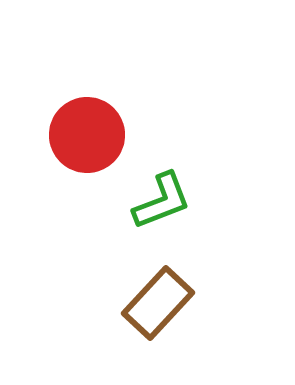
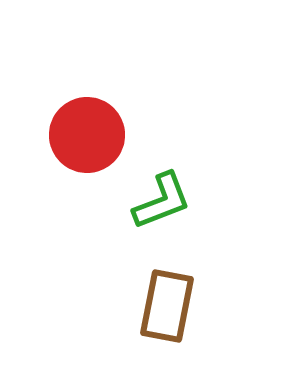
brown rectangle: moved 9 px right, 3 px down; rotated 32 degrees counterclockwise
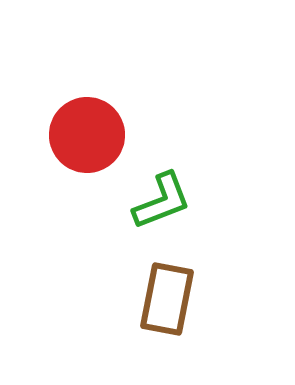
brown rectangle: moved 7 px up
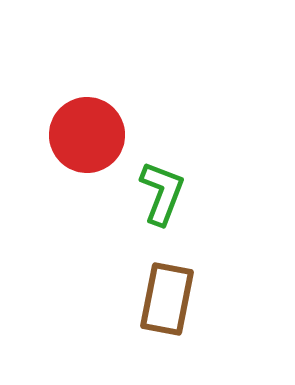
green L-shape: moved 8 px up; rotated 48 degrees counterclockwise
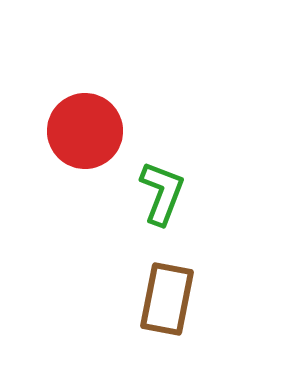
red circle: moved 2 px left, 4 px up
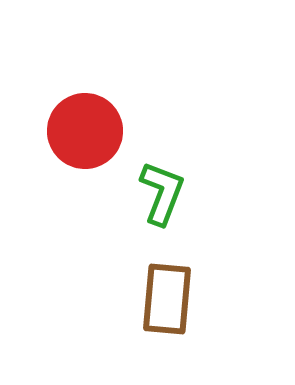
brown rectangle: rotated 6 degrees counterclockwise
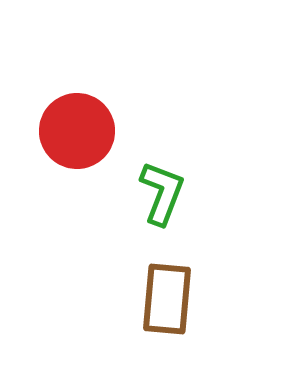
red circle: moved 8 px left
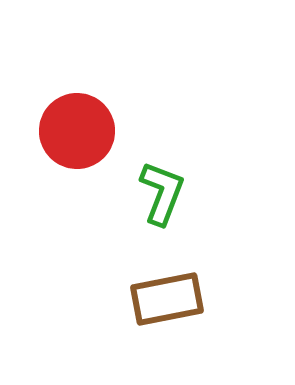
brown rectangle: rotated 74 degrees clockwise
